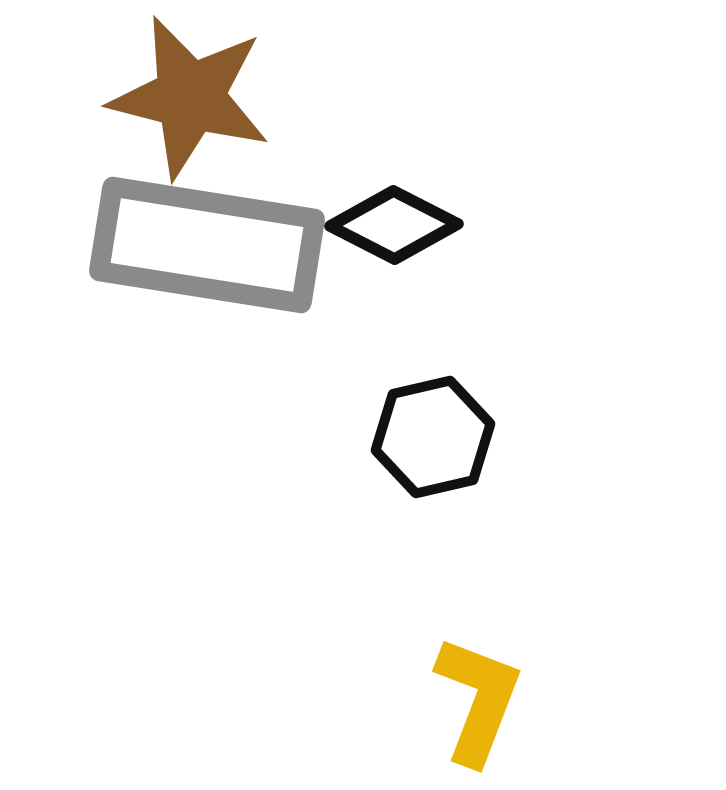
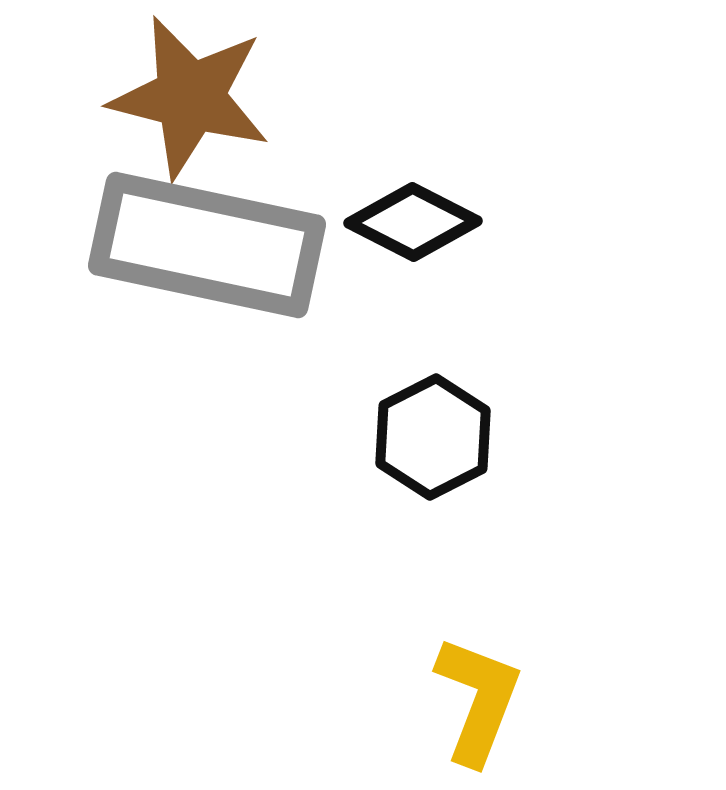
black diamond: moved 19 px right, 3 px up
gray rectangle: rotated 3 degrees clockwise
black hexagon: rotated 14 degrees counterclockwise
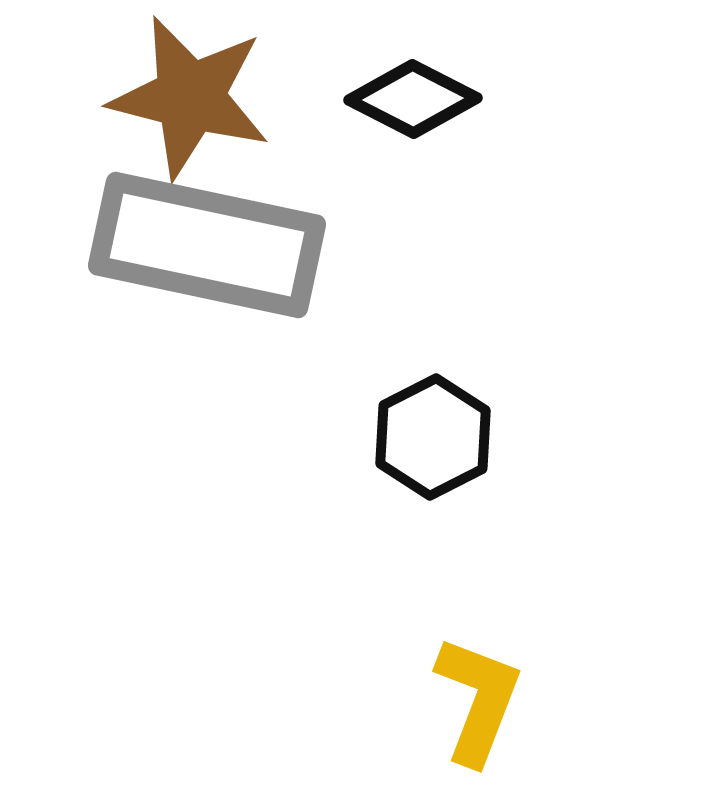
black diamond: moved 123 px up
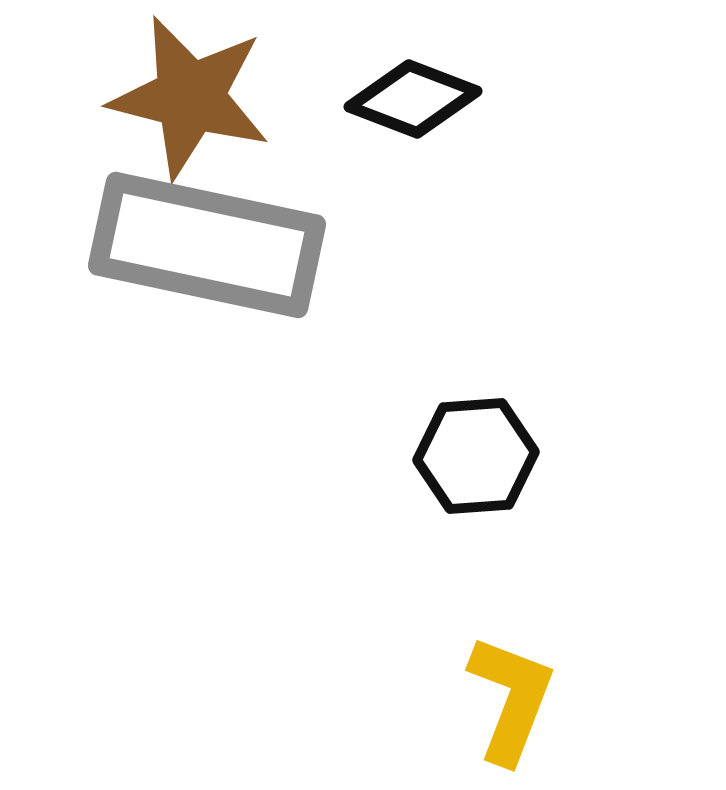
black diamond: rotated 6 degrees counterclockwise
black hexagon: moved 43 px right, 19 px down; rotated 23 degrees clockwise
yellow L-shape: moved 33 px right, 1 px up
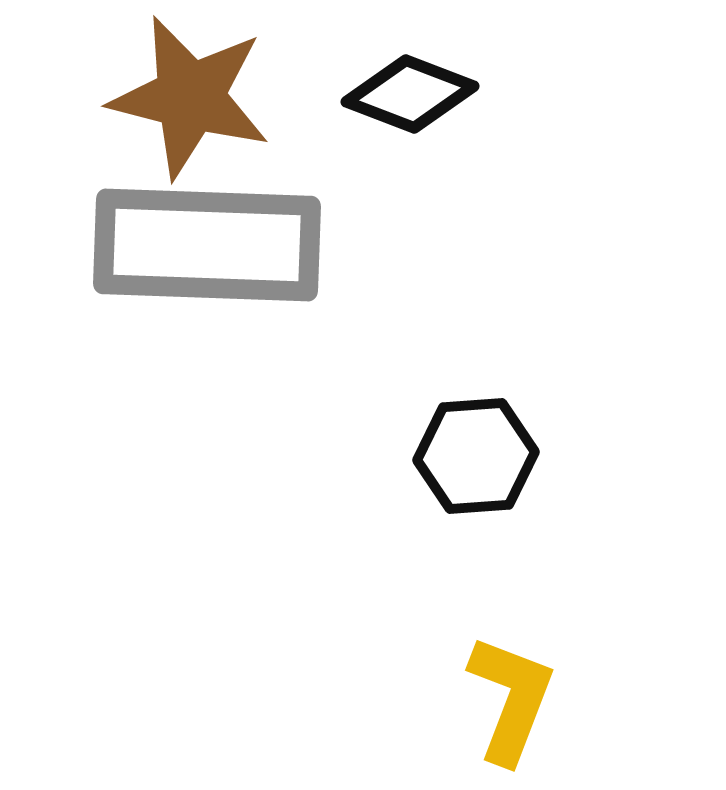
black diamond: moved 3 px left, 5 px up
gray rectangle: rotated 10 degrees counterclockwise
